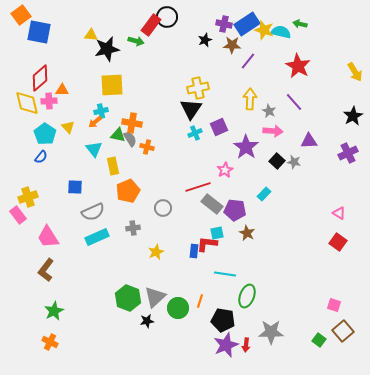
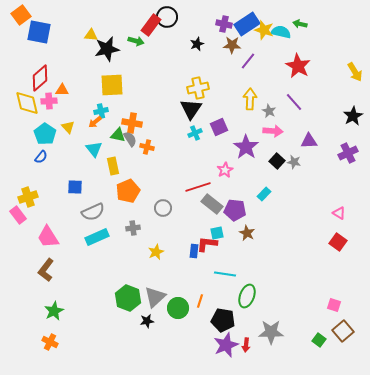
black star at (205, 40): moved 8 px left, 4 px down
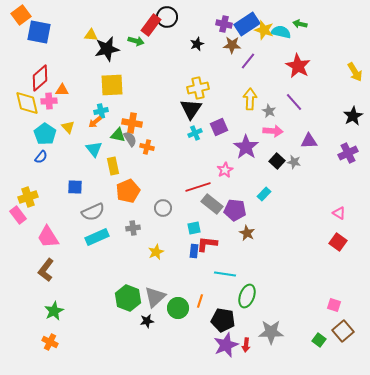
cyan square at (217, 233): moved 23 px left, 5 px up
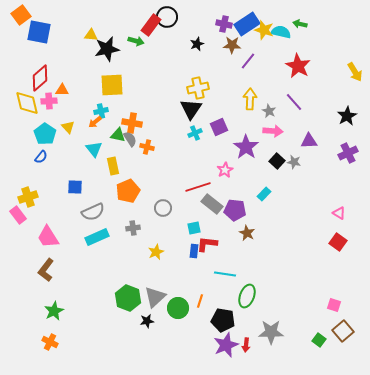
black star at (353, 116): moved 6 px left
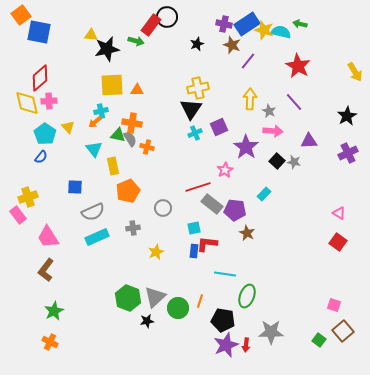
brown star at (232, 45): rotated 18 degrees clockwise
orange triangle at (62, 90): moved 75 px right
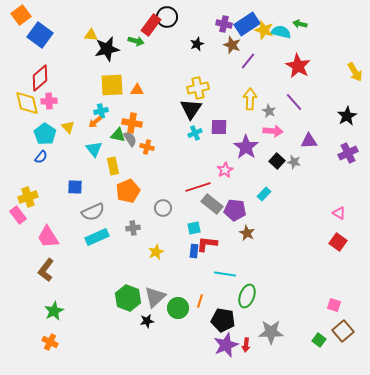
blue square at (39, 32): moved 1 px right, 3 px down; rotated 25 degrees clockwise
purple square at (219, 127): rotated 24 degrees clockwise
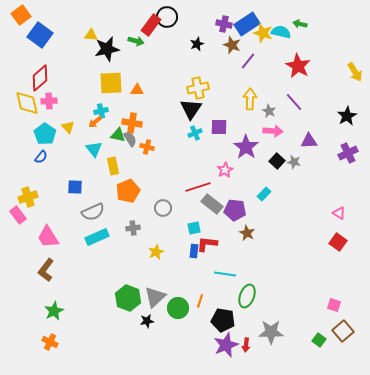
yellow star at (264, 30): moved 1 px left, 3 px down
yellow square at (112, 85): moved 1 px left, 2 px up
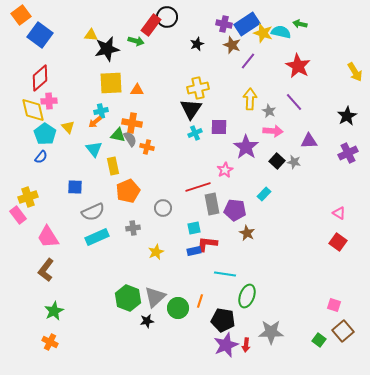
yellow diamond at (27, 103): moved 6 px right, 7 px down
gray rectangle at (212, 204): rotated 40 degrees clockwise
blue rectangle at (194, 251): rotated 72 degrees clockwise
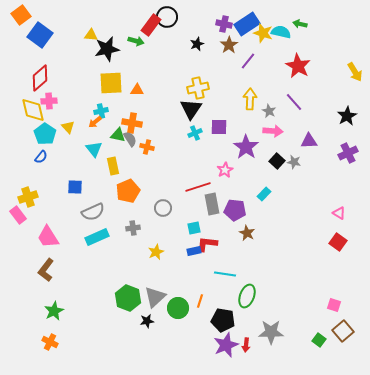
brown star at (232, 45): moved 3 px left; rotated 18 degrees clockwise
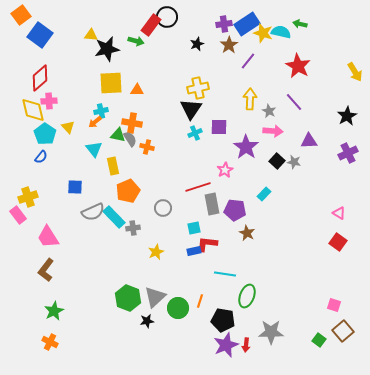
purple cross at (224, 24): rotated 21 degrees counterclockwise
cyan rectangle at (97, 237): moved 17 px right, 20 px up; rotated 70 degrees clockwise
